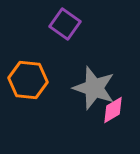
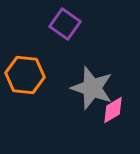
orange hexagon: moved 3 px left, 5 px up
gray star: moved 2 px left
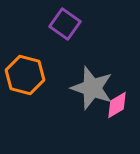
orange hexagon: rotated 9 degrees clockwise
pink diamond: moved 4 px right, 5 px up
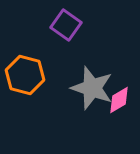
purple square: moved 1 px right, 1 px down
pink diamond: moved 2 px right, 5 px up
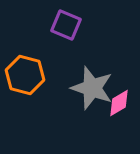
purple square: rotated 12 degrees counterclockwise
pink diamond: moved 3 px down
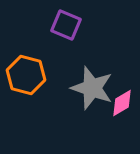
orange hexagon: moved 1 px right
pink diamond: moved 3 px right
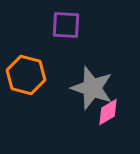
purple square: rotated 20 degrees counterclockwise
pink diamond: moved 14 px left, 9 px down
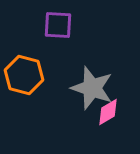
purple square: moved 8 px left
orange hexagon: moved 2 px left
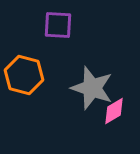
pink diamond: moved 6 px right, 1 px up
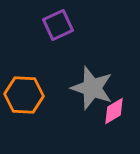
purple square: rotated 28 degrees counterclockwise
orange hexagon: moved 20 px down; rotated 12 degrees counterclockwise
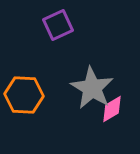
gray star: rotated 12 degrees clockwise
pink diamond: moved 2 px left, 2 px up
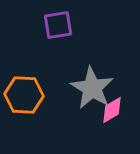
purple square: rotated 16 degrees clockwise
pink diamond: moved 1 px down
